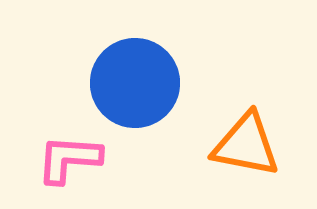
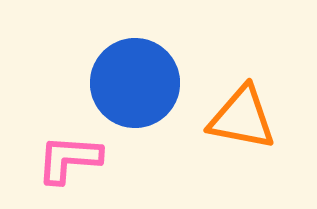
orange triangle: moved 4 px left, 27 px up
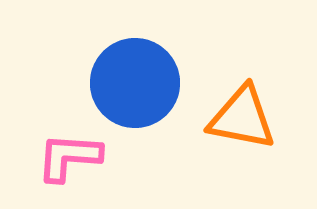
pink L-shape: moved 2 px up
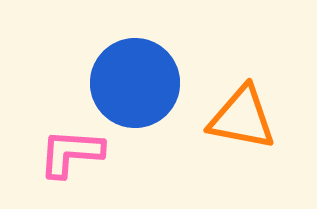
pink L-shape: moved 2 px right, 4 px up
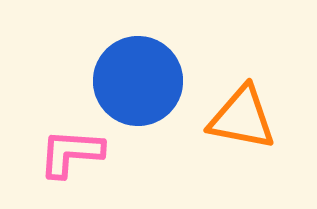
blue circle: moved 3 px right, 2 px up
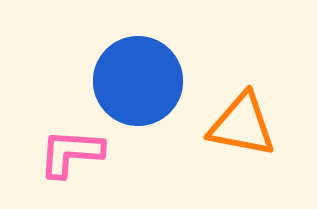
orange triangle: moved 7 px down
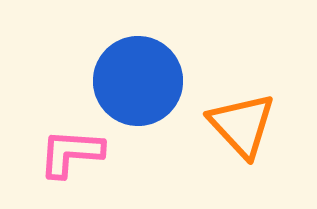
orange triangle: rotated 36 degrees clockwise
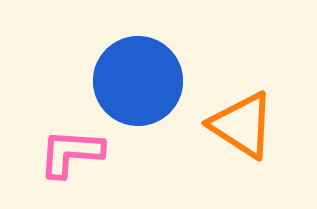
orange triangle: rotated 14 degrees counterclockwise
